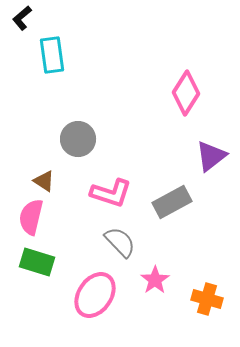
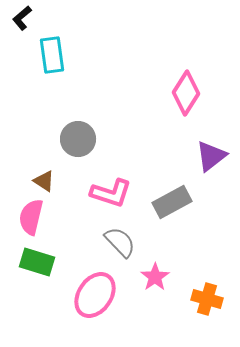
pink star: moved 3 px up
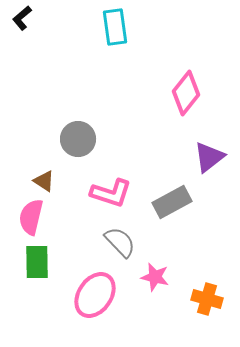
cyan rectangle: moved 63 px right, 28 px up
pink diamond: rotated 6 degrees clockwise
purple triangle: moved 2 px left, 1 px down
green rectangle: rotated 72 degrees clockwise
pink star: rotated 24 degrees counterclockwise
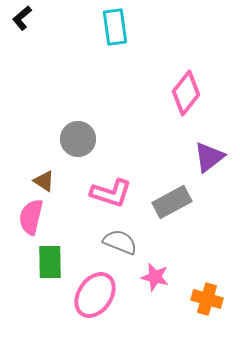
gray semicircle: rotated 24 degrees counterclockwise
green rectangle: moved 13 px right
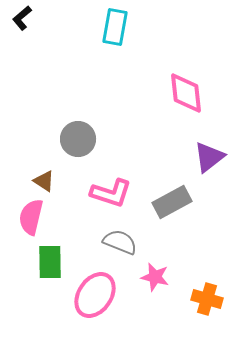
cyan rectangle: rotated 18 degrees clockwise
pink diamond: rotated 45 degrees counterclockwise
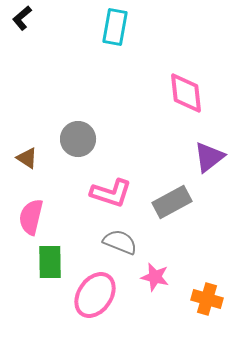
brown triangle: moved 17 px left, 23 px up
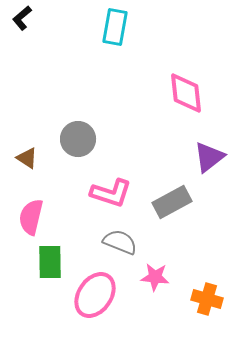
pink star: rotated 8 degrees counterclockwise
